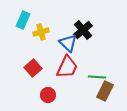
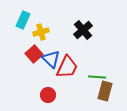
blue triangle: moved 17 px left, 16 px down
red square: moved 1 px right, 14 px up
brown rectangle: rotated 12 degrees counterclockwise
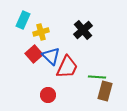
blue triangle: moved 3 px up
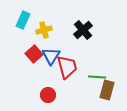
yellow cross: moved 3 px right, 2 px up
blue triangle: rotated 18 degrees clockwise
red trapezoid: rotated 40 degrees counterclockwise
brown rectangle: moved 2 px right, 1 px up
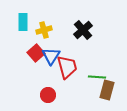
cyan rectangle: moved 2 px down; rotated 24 degrees counterclockwise
red square: moved 2 px right, 1 px up
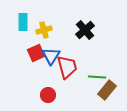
black cross: moved 2 px right
red square: rotated 18 degrees clockwise
brown rectangle: rotated 24 degrees clockwise
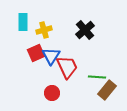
red trapezoid: rotated 10 degrees counterclockwise
red circle: moved 4 px right, 2 px up
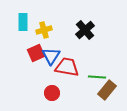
red trapezoid: rotated 55 degrees counterclockwise
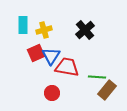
cyan rectangle: moved 3 px down
